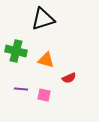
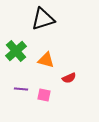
green cross: rotated 35 degrees clockwise
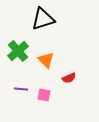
green cross: moved 2 px right
orange triangle: rotated 30 degrees clockwise
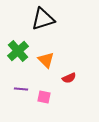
pink square: moved 2 px down
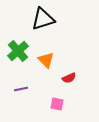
purple line: rotated 16 degrees counterclockwise
pink square: moved 13 px right, 7 px down
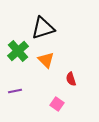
black triangle: moved 9 px down
red semicircle: moved 2 px right, 1 px down; rotated 96 degrees clockwise
purple line: moved 6 px left, 2 px down
pink square: rotated 24 degrees clockwise
